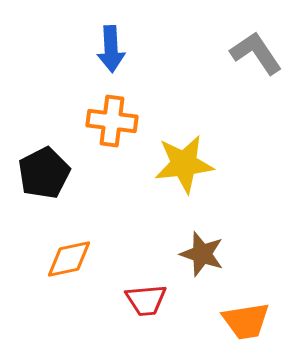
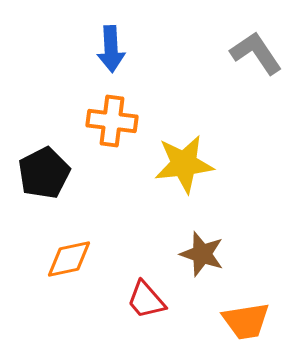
red trapezoid: rotated 54 degrees clockwise
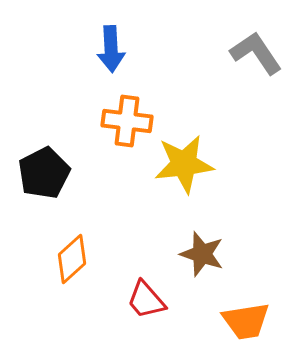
orange cross: moved 15 px right
orange diamond: moved 3 px right; rotated 30 degrees counterclockwise
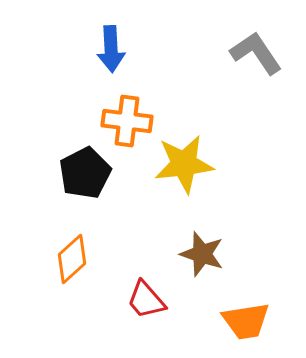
black pentagon: moved 41 px right
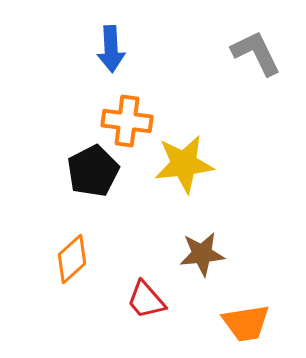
gray L-shape: rotated 8 degrees clockwise
black pentagon: moved 8 px right, 2 px up
brown star: rotated 24 degrees counterclockwise
orange trapezoid: moved 2 px down
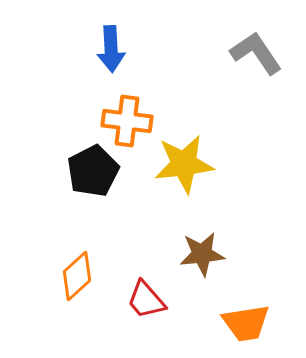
gray L-shape: rotated 8 degrees counterclockwise
orange diamond: moved 5 px right, 17 px down
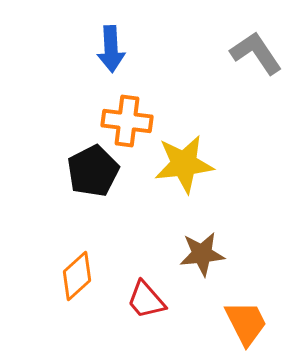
orange trapezoid: rotated 108 degrees counterclockwise
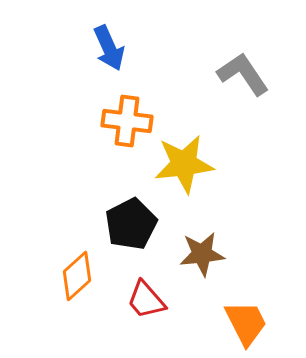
blue arrow: moved 2 px left, 1 px up; rotated 21 degrees counterclockwise
gray L-shape: moved 13 px left, 21 px down
black pentagon: moved 38 px right, 53 px down
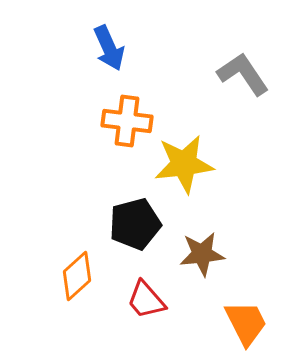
black pentagon: moved 4 px right; rotated 12 degrees clockwise
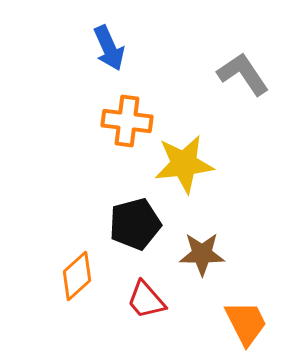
brown star: rotated 6 degrees clockwise
